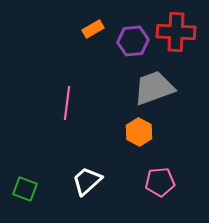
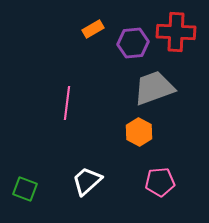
purple hexagon: moved 2 px down
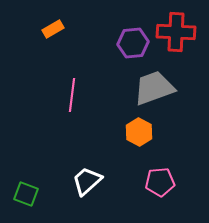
orange rectangle: moved 40 px left
pink line: moved 5 px right, 8 px up
green square: moved 1 px right, 5 px down
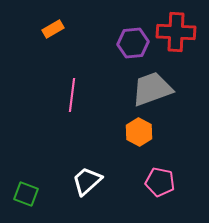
gray trapezoid: moved 2 px left, 1 px down
pink pentagon: rotated 16 degrees clockwise
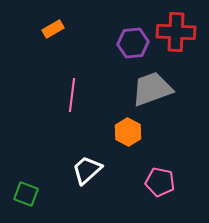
orange hexagon: moved 11 px left
white trapezoid: moved 11 px up
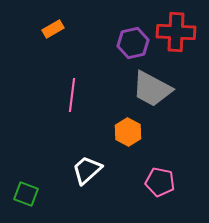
purple hexagon: rotated 8 degrees counterclockwise
gray trapezoid: rotated 132 degrees counterclockwise
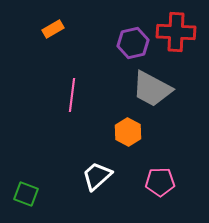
white trapezoid: moved 10 px right, 6 px down
pink pentagon: rotated 12 degrees counterclockwise
